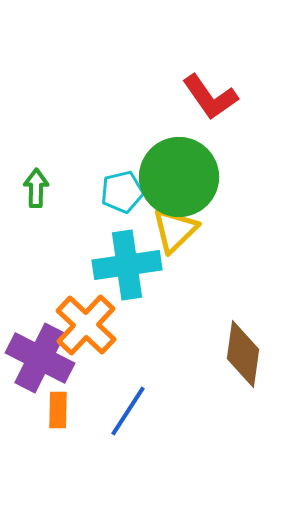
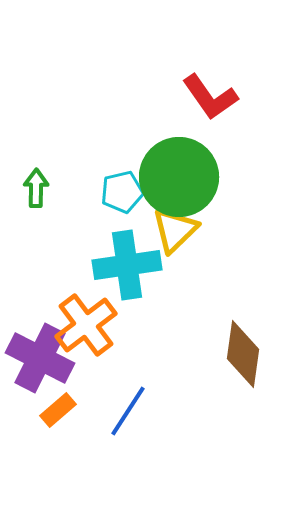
orange cross: rotated 10 degrees clockwise
orange rectangle: rotated 48 degrees clockwise
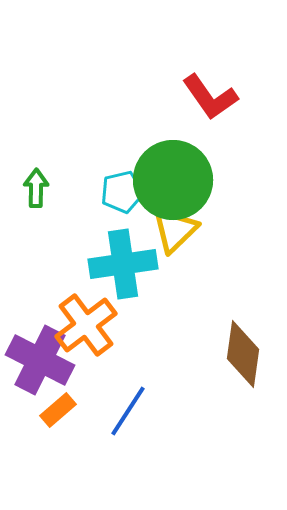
green circle: moved 6 px left, 3 px down
cyan cross: moved 4 px left, 1 px up
purple cross: moved 2 px down
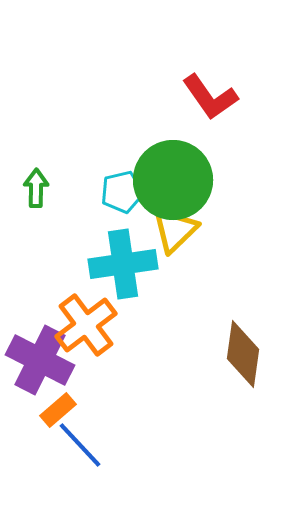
blue line: moved 48 px left, 34 px down; rotated 76 degrees counterclockwise
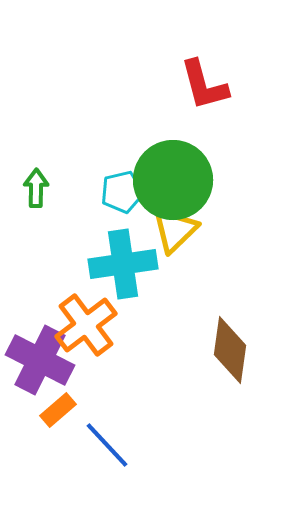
red L-shape: moved 6 px left, 12 px up; rotated 20 degrees clockwise
brown diamond: moved 13 px left, 4 px up
blue line: moved 27 px right
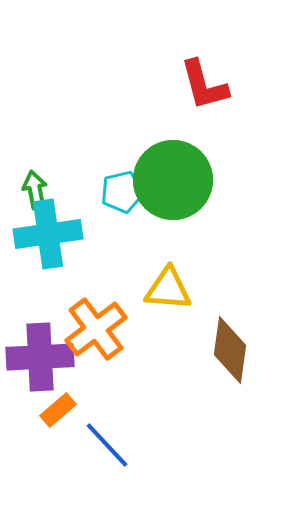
green arrow: moved 1 px left, 2 px down; rotated 12 degrees counterclockwise
yellow triangle: moved 7 px left, 59 px down; rotated 48 degrees clockwise
cyan cross: moved 75 px left, 30 px up
orange cross: moved 10 px right, 4 px down
purple cross: moved 3 px up; rotated 30 degrees counterclockwise
